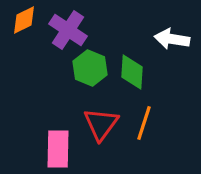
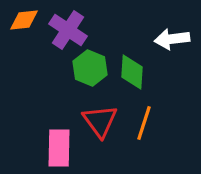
orange diamond: rotated 20 degrees clockwise
white arrow: rotated 16 degrees counterclockwise
red triangle: moved 1 px left, 3 px up; rotated 12 degrees counterclockwise
pink rectangle: moved 1 px right, 1 px up
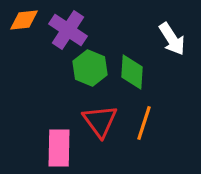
white arrow: rotated 116 degrees counterclockwise
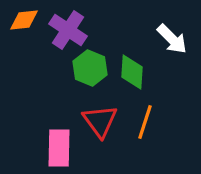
white arrow: rotated 12 degrees counterclockwise
orange line: moved 1 px right, 1 px up
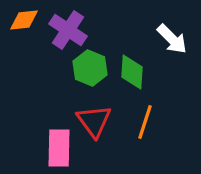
red triangle: moved 6 px left
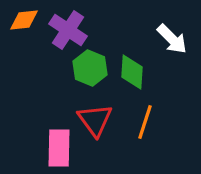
red triangle: moved 1 px right, 1 px up
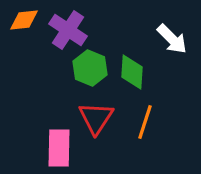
red triangle: moved 1 px right, 2 px up; rotated 9 degrees clockwise
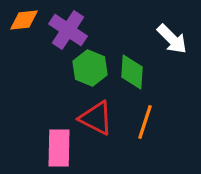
red triangle: rotated 36 degrees counterclockwise
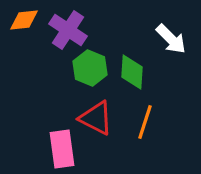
white arrow: moved 1 px left
pink rectangle: moved 3 px right, 1 px down; rotated 9 degrees counterclockwise
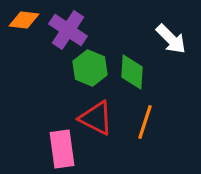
orange diamond: rotated 12 degrees clockwise
